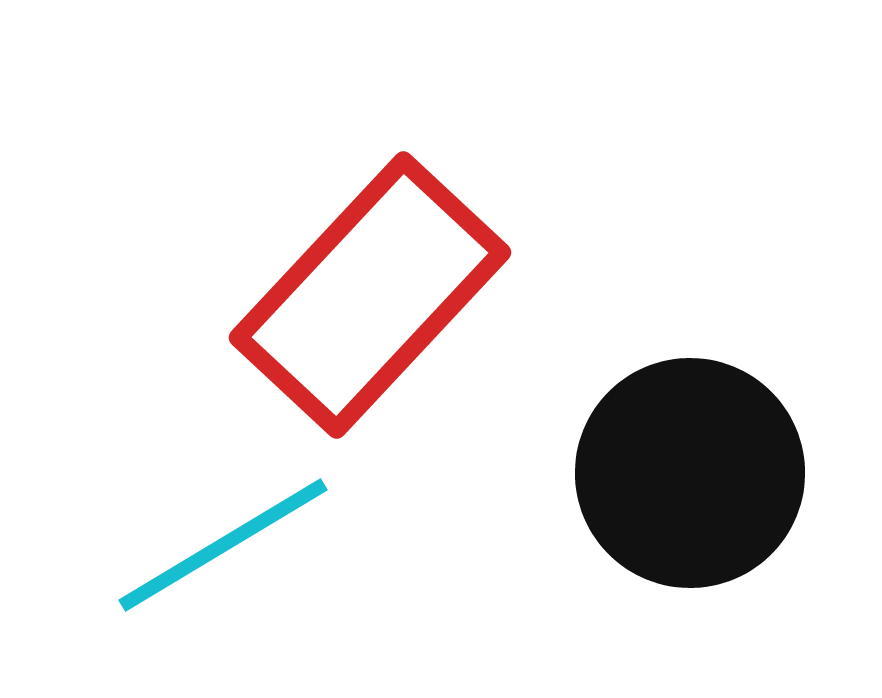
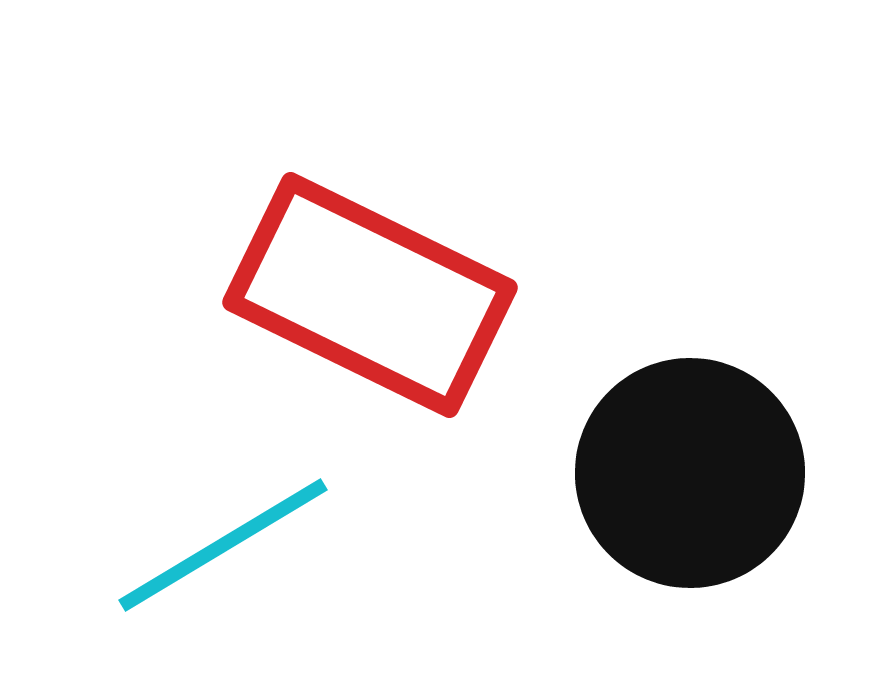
red rectangle: rotated 73 degrees clockwise
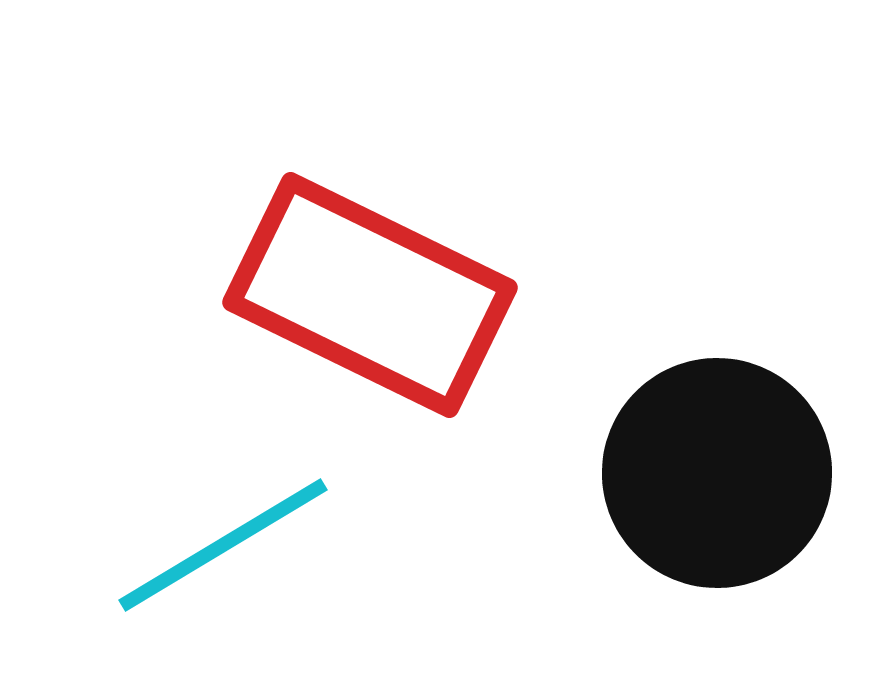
black circle: moved 27 px right
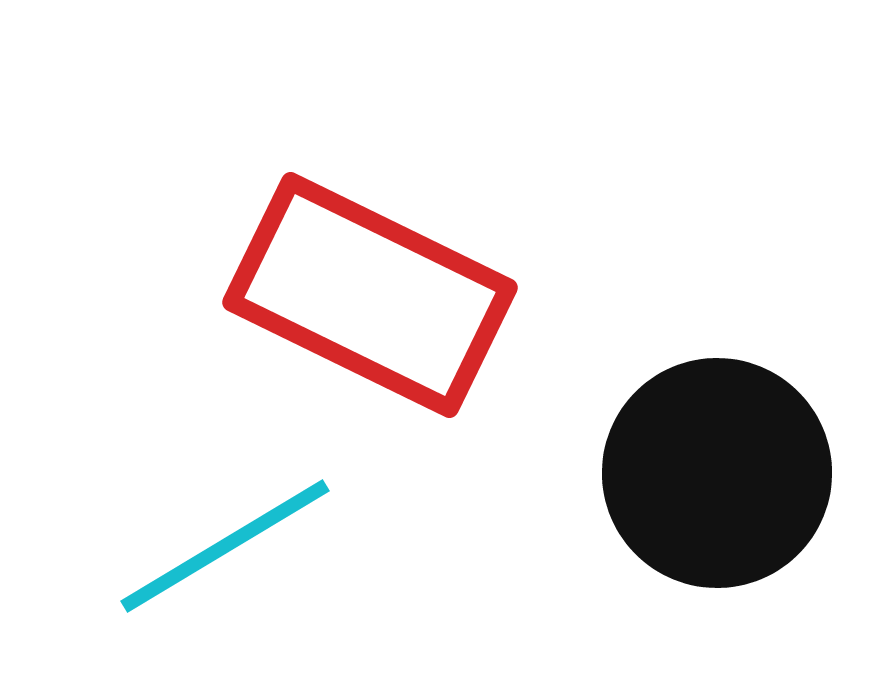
cyan line: moved 2 px right, 1 px down
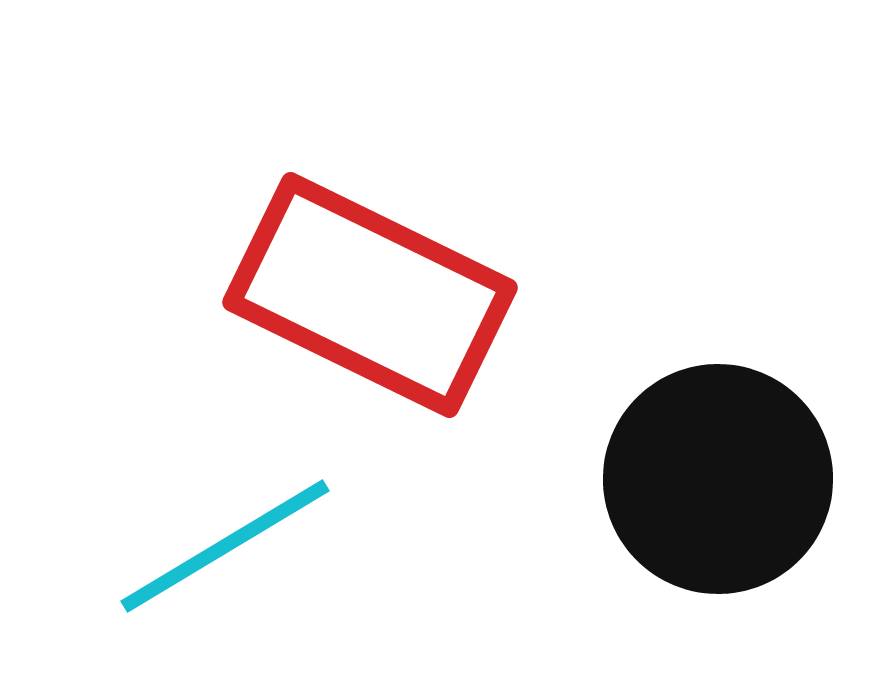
black circle: moved 1 px right, 6 px down
